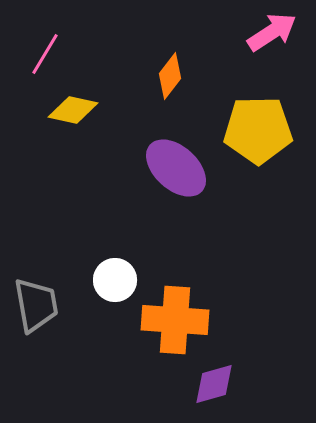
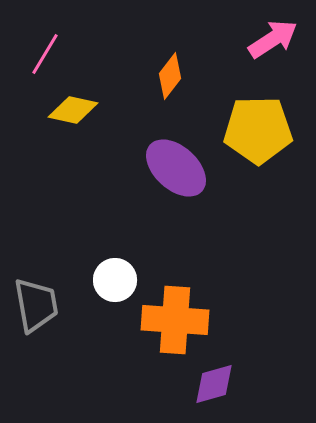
pink arrow: moved 1 px right, 7 px down
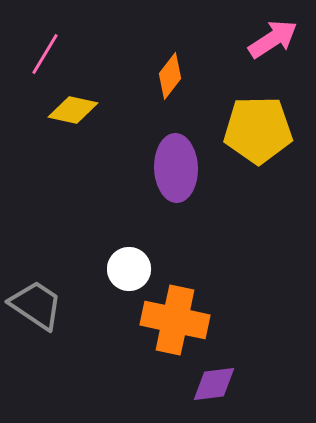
purple ellipse: rotated 46 degrees clockwise
white circle: moved 14 px right, 11 px up
gray trapezoid: rotated 46 degrees counterclockwise
orange cross: rotated 8 degrees clockwise
purple diamond: rotated 9 degrees clockwise
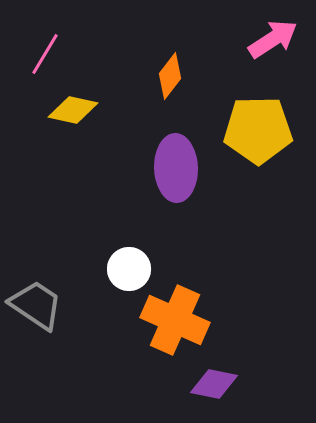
orange cross: rotated 12 degrees clockwise
purple diamond: rotated 18 degrees clockwise
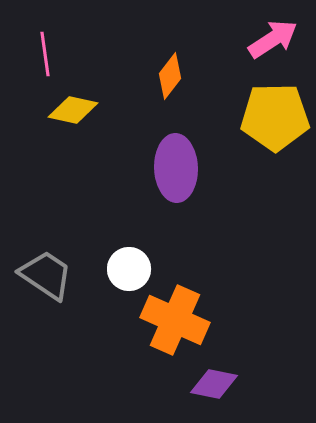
pink line: rotated 39 degrees counterclockwise
yellow pentagon: moved 17 px right, 13 px up
gray trapezoid: moved 10 px right, 30 px up
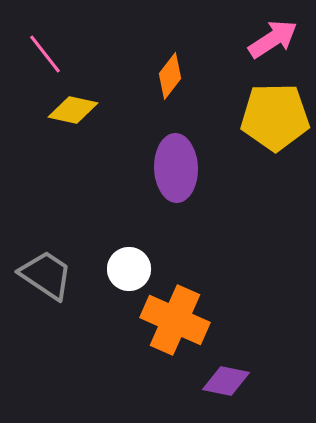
pink line: rotated 30 degrees counterclockwise
purple diamond: moved 12 px right, 3 px up
